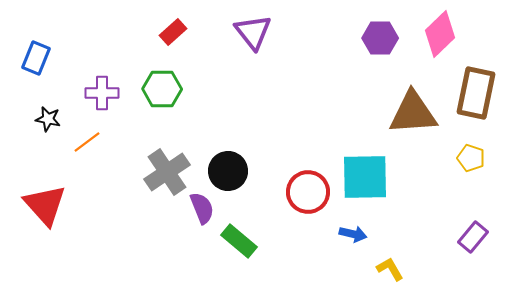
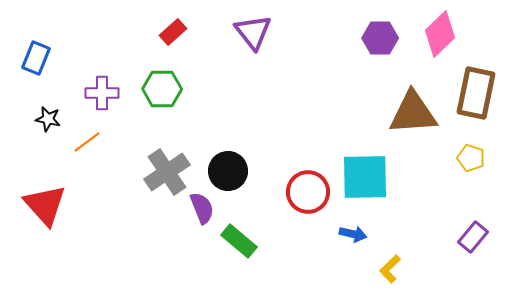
yellow L-shape: rotated 104 degrees counterclockwise
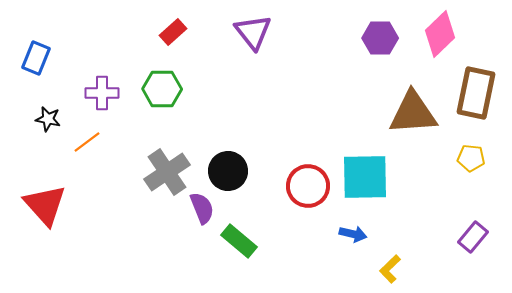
yellow pentagon: rotated 12 degrees counterclockwise
red circle: moved 6 px up
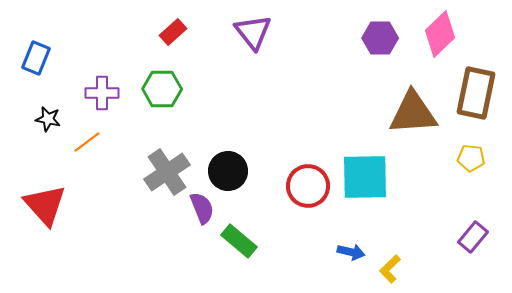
blue arrow: moved 2 px left, 18 px down
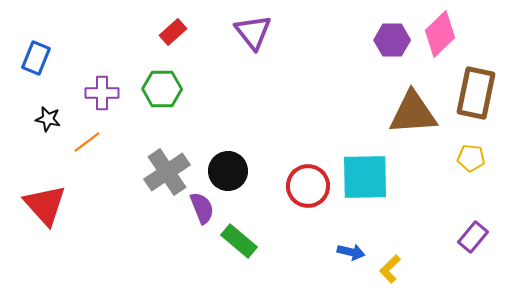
purple hexagon: moved 12 px right, 2 px down
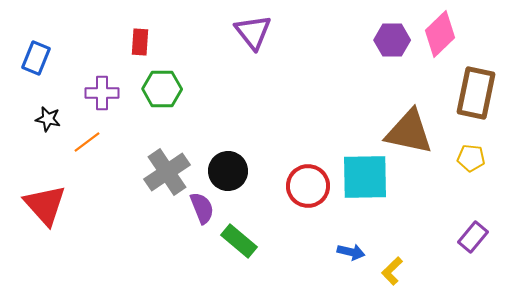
red rectangle: moved 33 px left, 10 px down; rotated 44 degrees counterclockwise
brown triangle: moved 4 px left, 19 px down; rotated 16 degrees clockwise
yellow L-shape: moved 2 px right, 2 px down
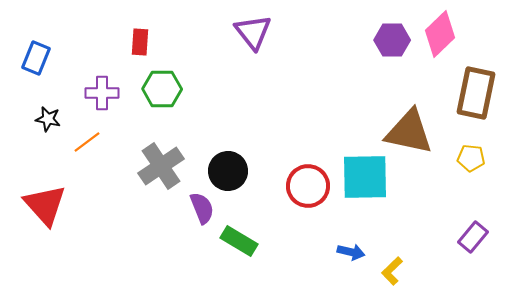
gray cross: moved 6 px left, 6 px up
green rectangle: rotated 9 degrees counterclockwise
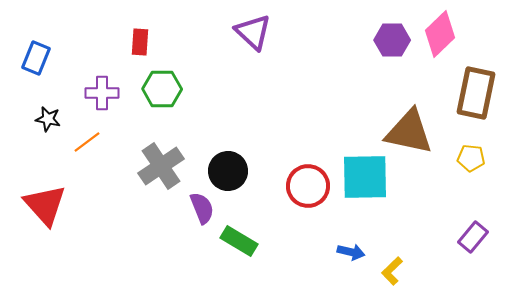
purple triangle: rotated 9 degrees counterclockwise
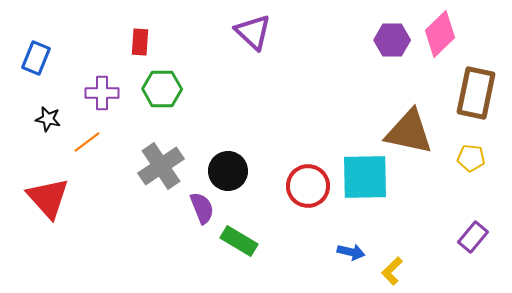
red triangle: moved 3 px right, 7 px up
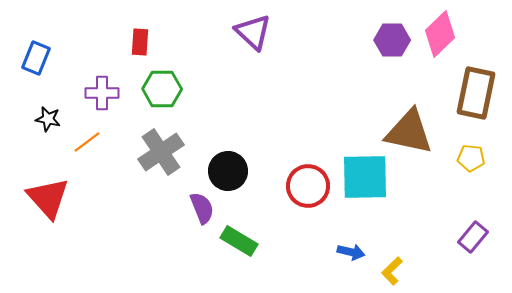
gray cross: moved 14 px up
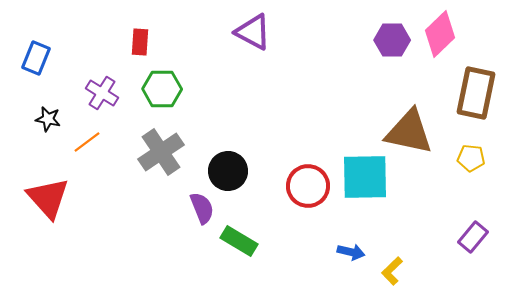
purple triangle: rotated 15 degrees counterclockwise
purple cross: rotated 32 degrees clockwise
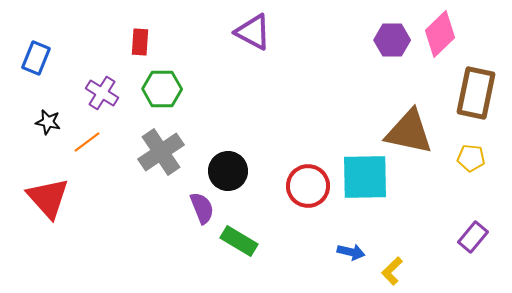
black star: moved 3 px down
